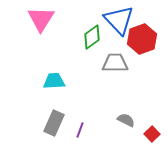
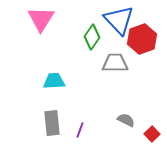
green diamond: rotated 20 degrees counterclockwise
gray rectangle: moved 2 px left; rotated 30 degrees counterclockwise
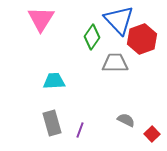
gray rectangle: rotated 10 degrees counterclockwise
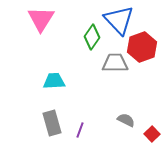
red hexagon: moved 8 px down
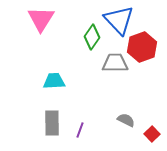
gray rectangle: rotated 15 degrees clockwise
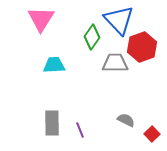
cyan trapezoid: moved 16 px up
purple line: rotated 42 degrees counterclockwise
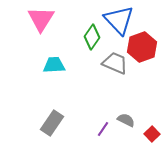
gray trapezoid: rotated 24 degrees clockwise
gray rectangle: rotated 35 degrees clockwise
purple line: moved 23 px right, 1 px up; rotated 56 degrees clockwise
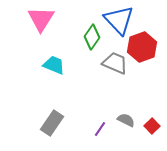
cyan trapezoid: rotated 25 degrees clockwise
purple line: moved 3 px left
red square: moved 8 px up
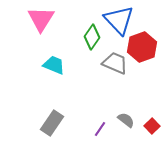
gray semicircle: rotated 12 degrees clockwise
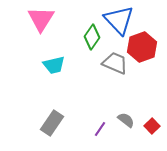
cyan trapezoid: rotated 145 degrees clockwise
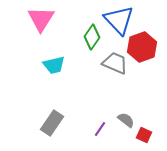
red square: moved 8 px left, 9 px down; rotated 21 degrees counterclockwise
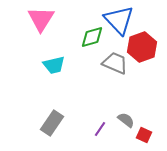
green diamond: rotated 40 degrees clockwise
